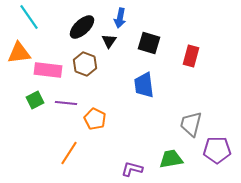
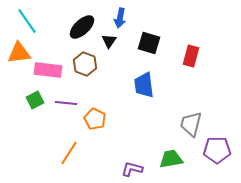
cyan line: moved 2 px left, 4 px down
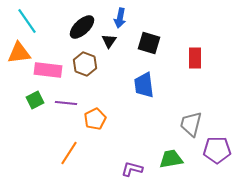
red rectangle: moved 4 px right, 2 px down; rotated 15 degrees counterclockwise
orange pentagon: rotated 20 degrees clockwise
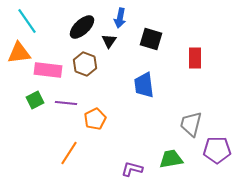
black square: moved 2 px right, 4 px up
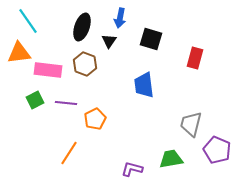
cyan line: moved 1 px right
black ellipse: rotated 28 degrees counterclockwise
red rectangle: rotated 15 degrees clockwise
purple pentagon: rotated 24 degrees clockwise
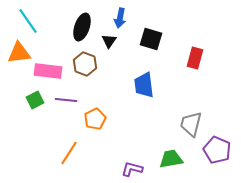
pink rectangle: moved 1 px down
purple line: moved 3 px up
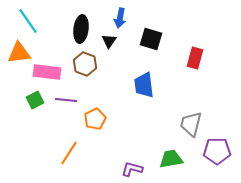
black ellipse: moved 1 px left, 2 px down; rotated 12 degrees counterclockwise
pink rectangle: moved 1 px left, 1 px down
purple pentagon: moved 1 px down; rotated 24 degrees counterclockwise
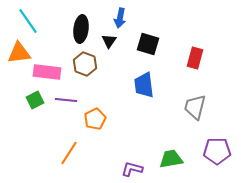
black square: moved 3 px left, 5 px down
gray trapezoid: moved 4 px right, 17 px up
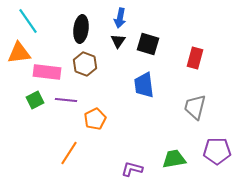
black triangle: moved 9 px right
green trapezoid: moved 3 px right
